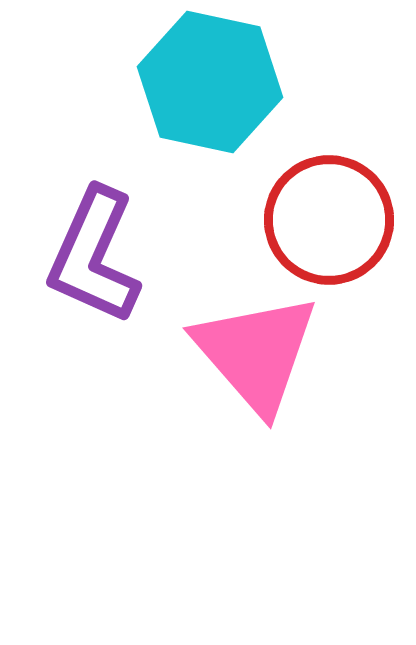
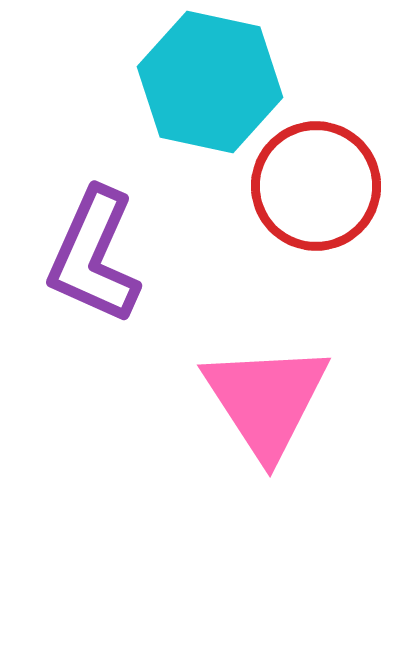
red circle: moved 13 px left, 34 px up
pink triangle: moved 10 px right, 47 px down; rotated 8 degrees clockwise
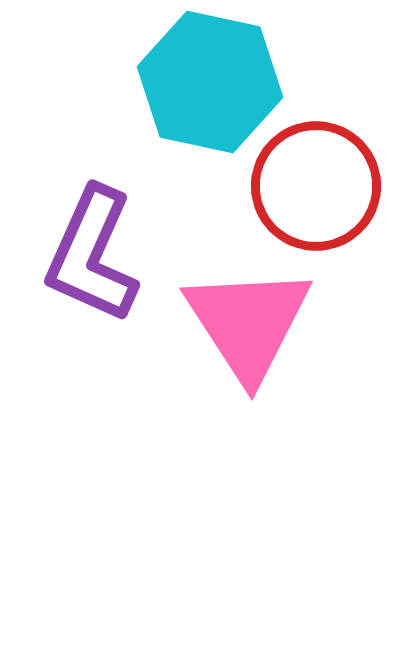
purple L-shape: moved 2 px left, 1 px up
pink triangle: moved 18 px left, 77 px up
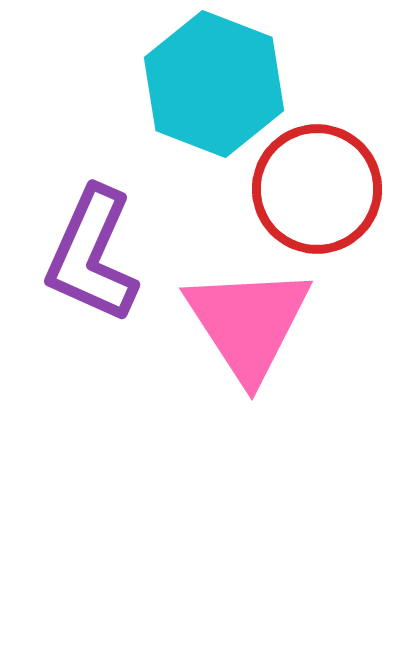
cyan hexagon: moved 4 px right, 2 px down; rotated 9 degrees clockwise
red circle: moved 1 px right, 3 px down
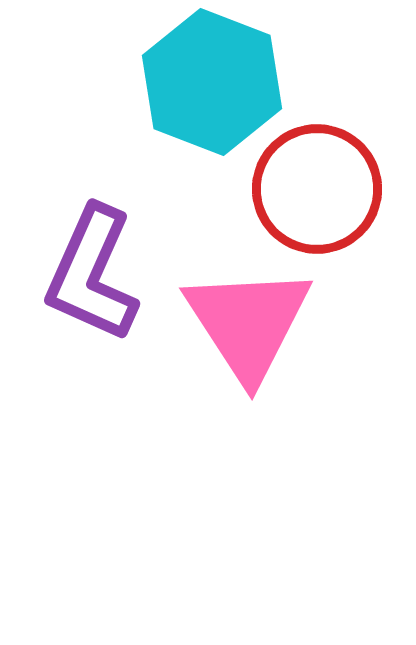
cyan hexagon: moved 2 px left, 2 px up
purple L-shape: moved 19 px down
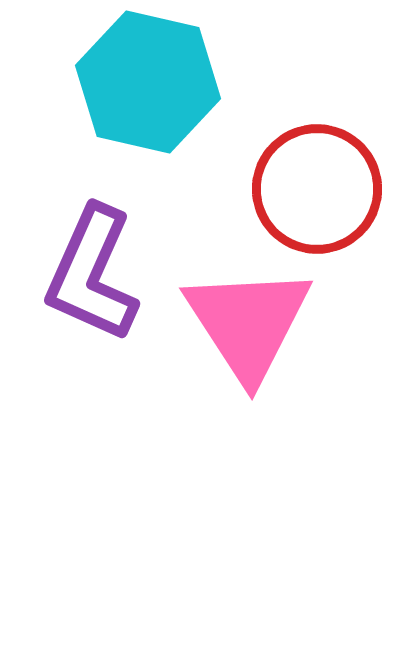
cyan hexagon: moved 64 px left; rotated 8 degrees counterclockwise
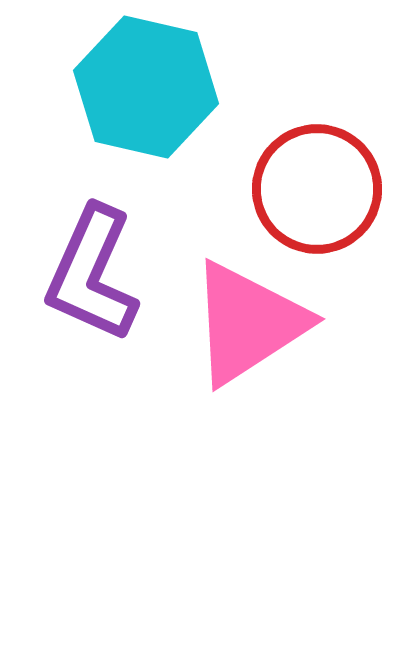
cyan hexagon: moved 2 px left, 5 px down
pink triangle: rotated 30 degrees clockwise
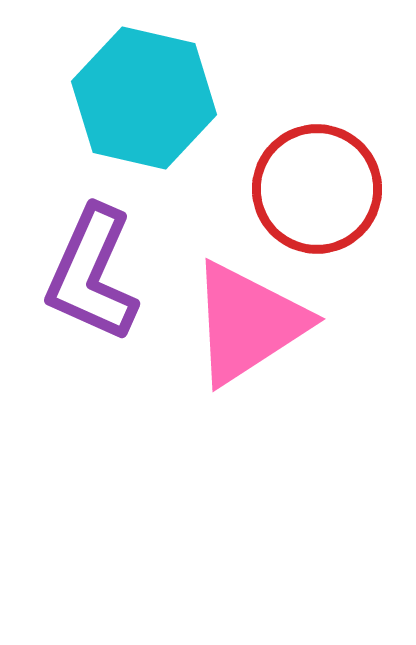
cyan hexagon: moved 2 px left, 11 px down
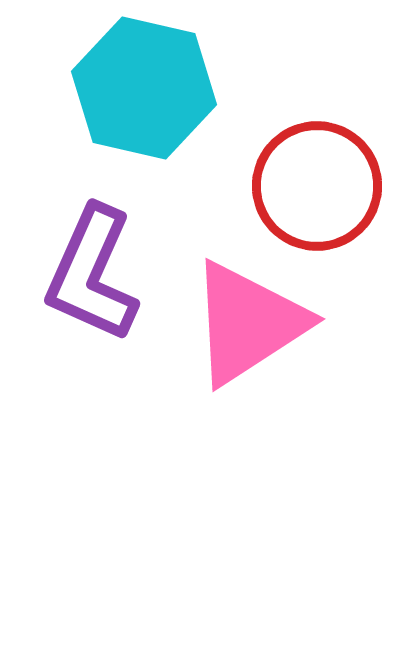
cyan hexagon: moved 10 px up
red circle: moved 3 px up
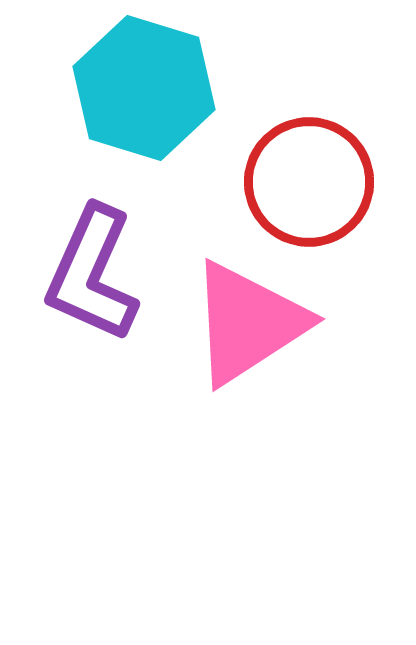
cyan hexagon: rotated 4 degrees clockwise
red circle: moved 8 px left, 4 px up
